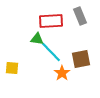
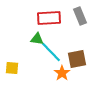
red rectangle: moved 2 px left, 3 px up
brown square: moved 4 px left
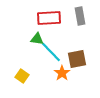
gray rectangle: rotated 12 degrees clockwise
yellow square: moved 10 px right, 8 px down; rotated 32 degrees clockwise
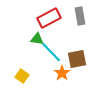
red rectangle: rotated 25 degrees counterclockwise
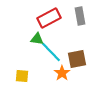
yellow square: rotated 32 degrees counterclockwise
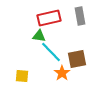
red rectangle: rotated 15 degrees clockwise
green triangle: moved 2 px right, 3 px up
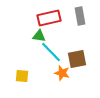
orange star: rotated 21 degrees counterclockwise
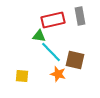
red rectangle: moved 4 px right, 2 px down
brown square: moved 2 px left, 1 px down; rotated 24 degrees clockwise
orange star: moved 4 px left, 1 px down
